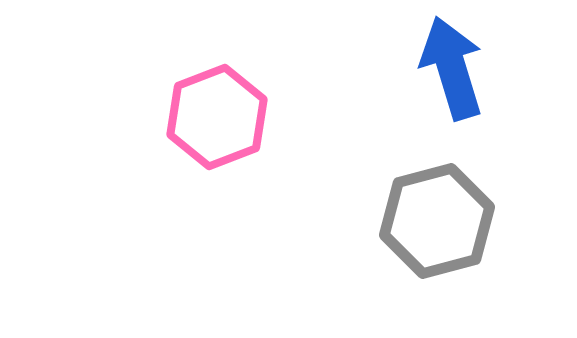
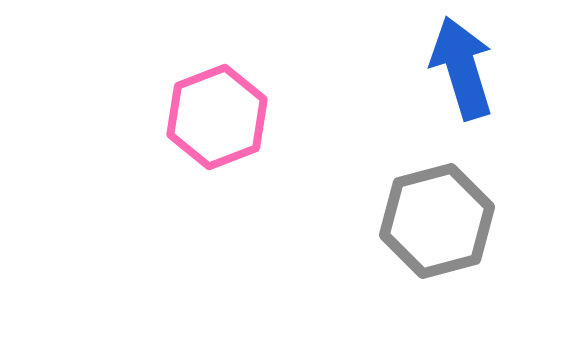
blue arrow: moved 10 px right
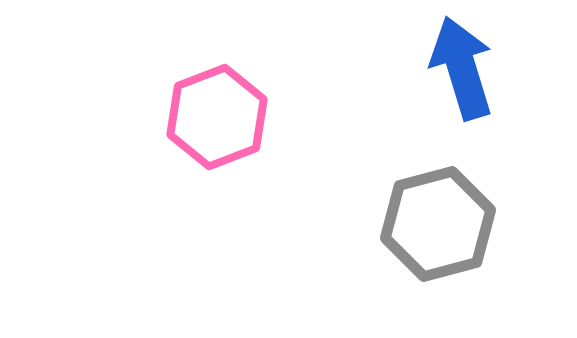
gray hexagon: moved 1 px right, 3 px down
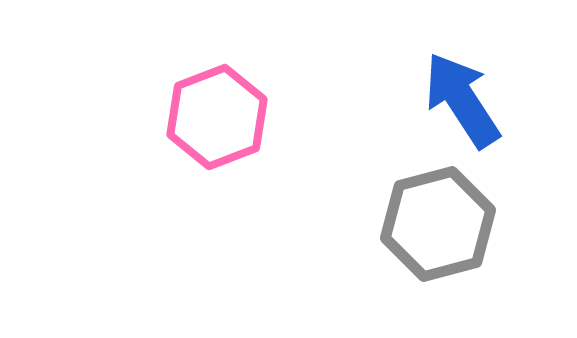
blue arrow: moved 32 px down; rotated 16 degrees counterclockwise
